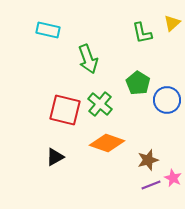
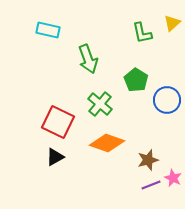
green pentagon: moved 2 px left, 3 px up
red square: moved 7 px left, 12 px down; rotated 12 degrees clockwise
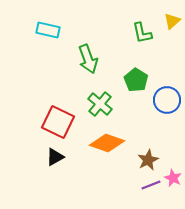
yellow triangle: moved 2 px up
brown star: rotated 10 degrees counterclockwise
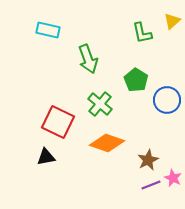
black triangle: moved 9 px left; rotated 18 degrees clockwise
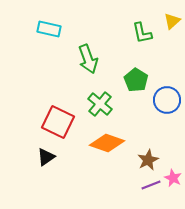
cyan rectangle: moved 1 px right, 1 px up
black triangle: rotated 24 degrees counterclockwise
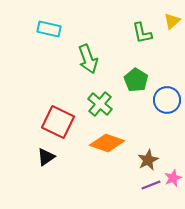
pink star: rotated 24 degrees clockwise
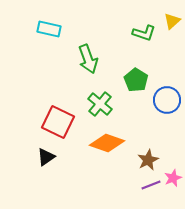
green L-shape: moved 2 px right; rotated 60 degrees counterclockwise
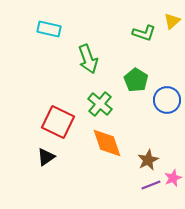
orange diamond: rotated 52 degrees clockwise
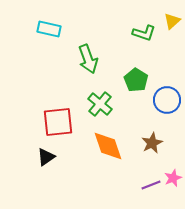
red square: rotated 32 degrees counterclockwise
orange diamond: moved 1 px right, 3 px down
brown star: moved 4 px right, 17 px up
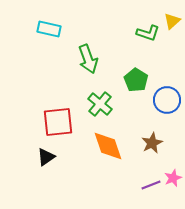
green L-shape: moved 4 px right
